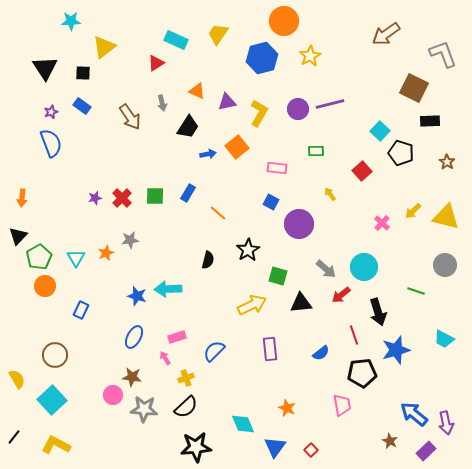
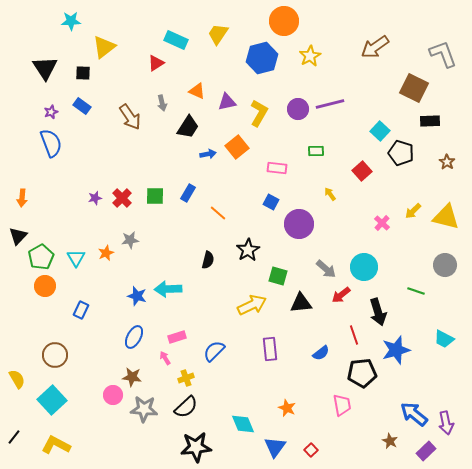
brown arrow at (386, 34): moved 11 px left, 13 px down
green pentagon at (39, 257): moved 2 px right
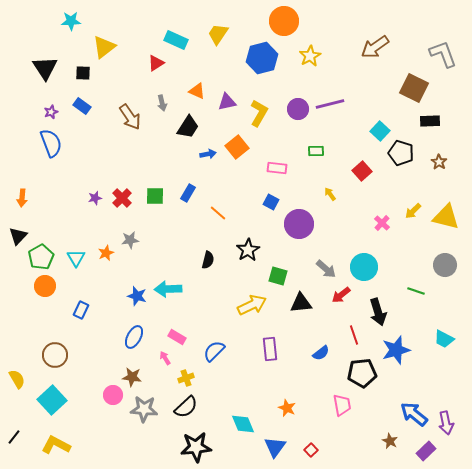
brown star at (447, 162): moved 8 px left
pink rectangle at (177, 337): rotated 48 degrees clockwise
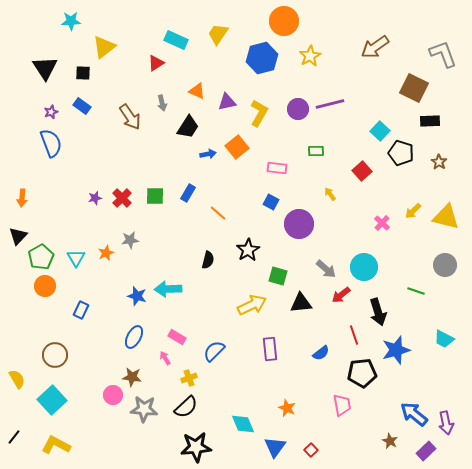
yellow cross at (186, 378): moved 3 px right
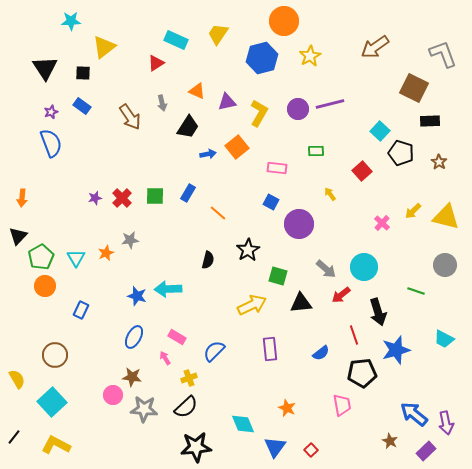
cyan square at (52, 400): moved 2 px down
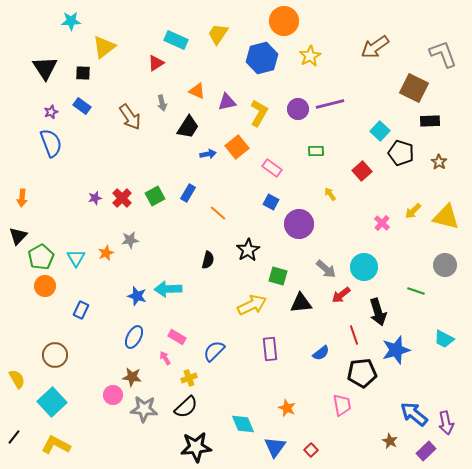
pink rectangle at (277, 168): moved 5 px left; rotated 30 degrees clockwise
green square at (155, 196): rotated 30 degrees counterclockwise
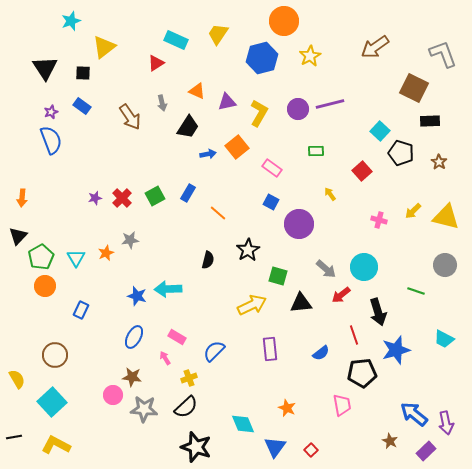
cyan star at (71, 21): rotated 18 degrees counterclockwise
blue semicircle at (51, 143): moved 3 px up
pink cross at (382, 223): moved 3 px left, 3 px up; rotated 28 degrees counterclockwise
black line at (14, 437): rotated 42 degrees clockwise
black star at (196, 447): rotated 24 degrees clockwise
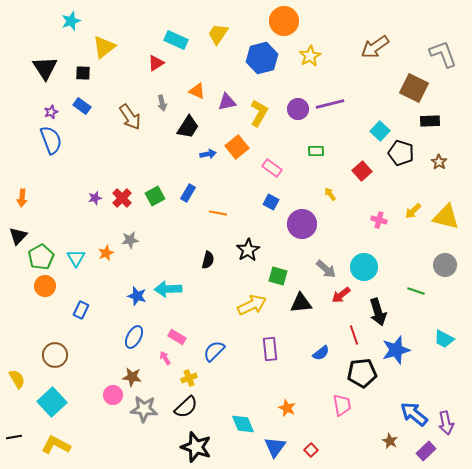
orange line at (218, 213): rotated 30 degrees counterclockwise
purple circle at (299, 224): moved 3 px right
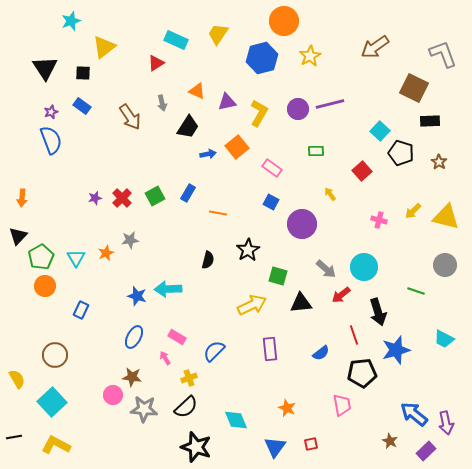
cyan diamond at (243, 424): moved 7 px left, 4 px up
red square at (311, 450): moved 6 px up; rotated 32 degrees clockwise
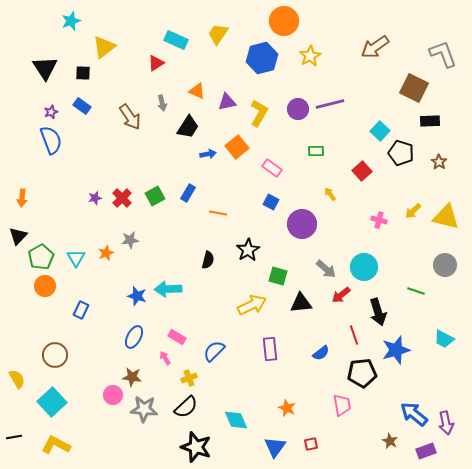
purple rectangle at (426, 451): rotated 24 degrees clockwise
